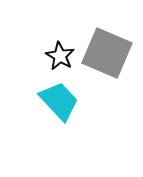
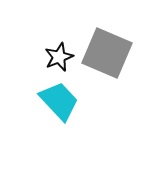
black star: moved 1 px left, 1 px down; rotated 20 degrees clockwise
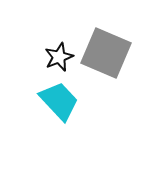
gray square: moved 1 px left
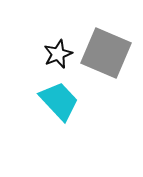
black star: moved 1 px left, 3 px up
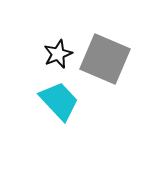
gray square: moved 1 px left, 6 px down
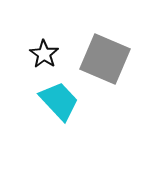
black star: moved 14 px left; rotated 16 degrees counterclockwise
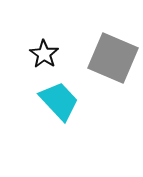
gray square: moved 8 px right, 1 px up
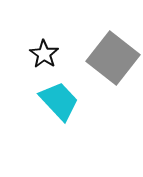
gray square: rotated 15 degrees clockwise
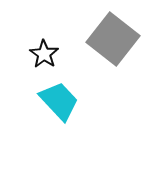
gray square: moved 19 px up
